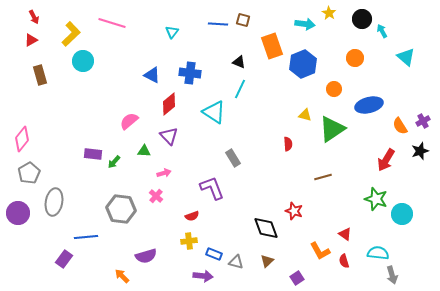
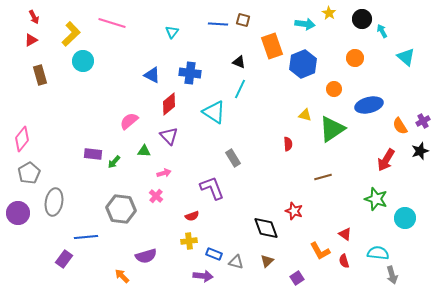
cyan circle at (402, 214): moved 3 px right, 4 px down
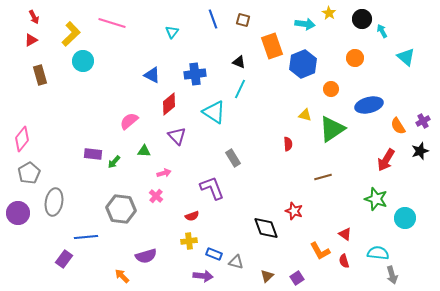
blue line at (218, 24): moved 5 px left, 5 px up; rotated 66 degrees clockwise
blue cross at (190, 73): moved 5 px right, 1 px down; rotated 15 degrees counterclockwise
orange circle at (334, 89): moved 3 px left
orange semicircle at (400, 126): moved 2 px left
purple triangle at (169, 136): moved 8 px right
brown triangle at (267, 261): moved 15 px down
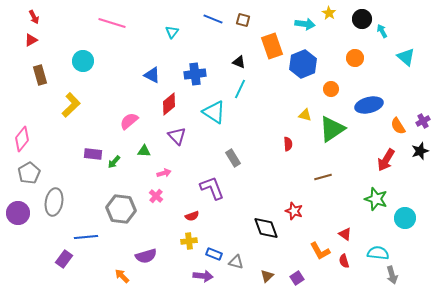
blue line at (213, 19): rotated 48 degrees counterclockwise
yellow L-shape at (71, 34): moved 71 px down
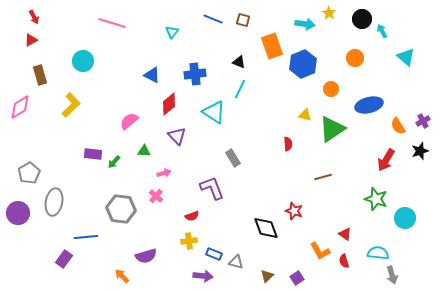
pink diamond at (22, 139): moved 2 px left, 32 px up; rotated 20 degrees clockwise
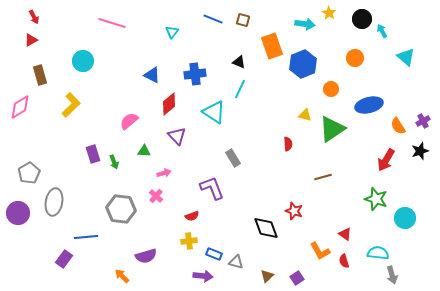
purple rectangle at (93, 154): rotated 66 degrees clockwise
green arrow at (114, 162): rotated 64 degrees counterclockwise
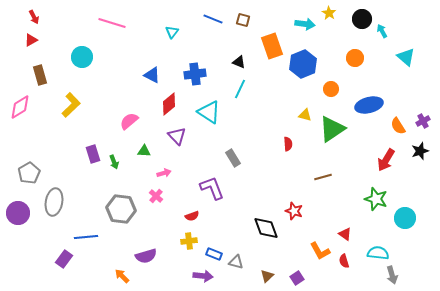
cyan circle at (83, 61): moved 1 px left, 4 px up
cyan triangle at (214, 112): moved 5 px left
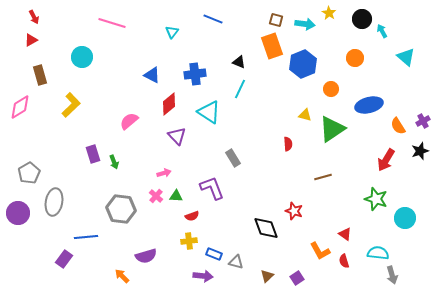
brown square at (243, 20): moved 33 px right
green triangle at (144, 151): moved 32 px right, 45 px down
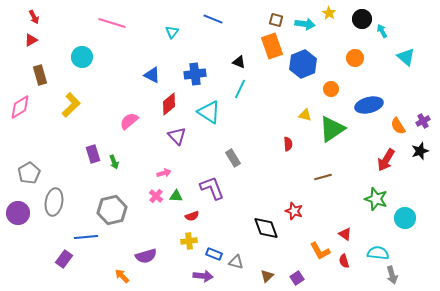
gray hexagon at (121, 209): moved 9 px left, 1 px down; rotated 20 degrees counterclockwise
